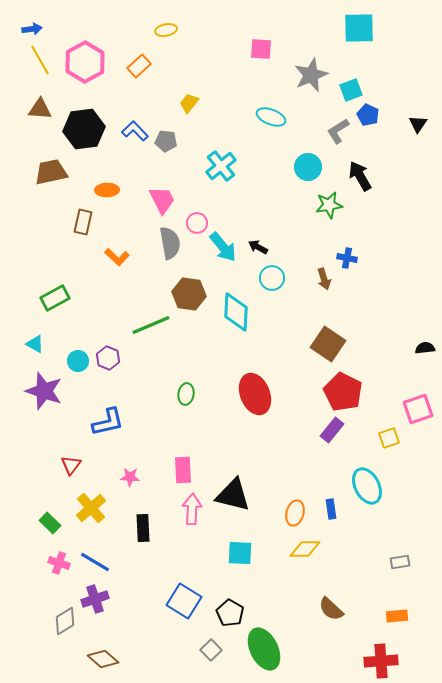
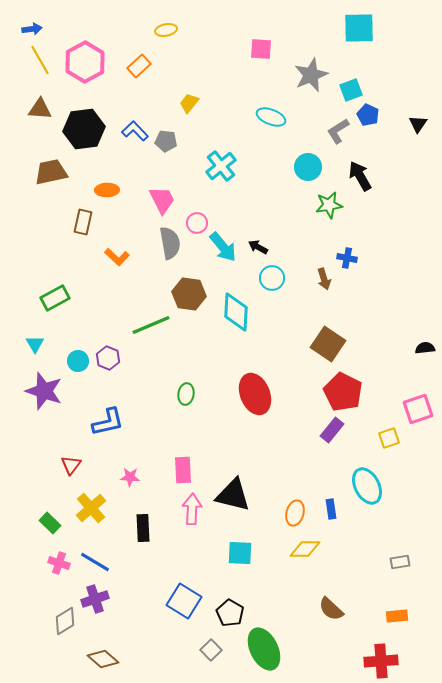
cyan triangle at (35, 344): rotated 30 degrees clockwise
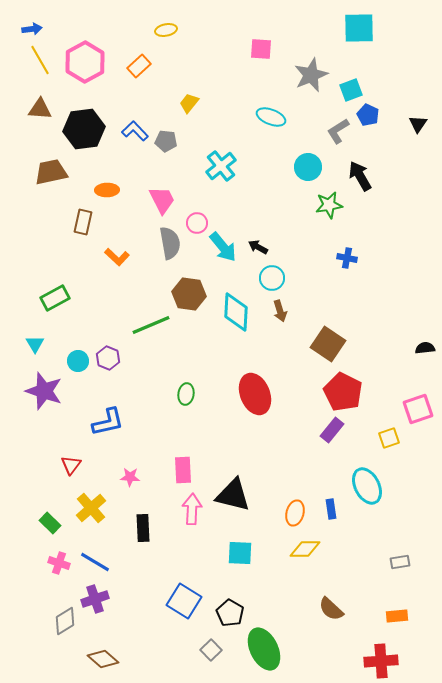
brown arrow at (324, 279): moved 44 px left, 32 px down
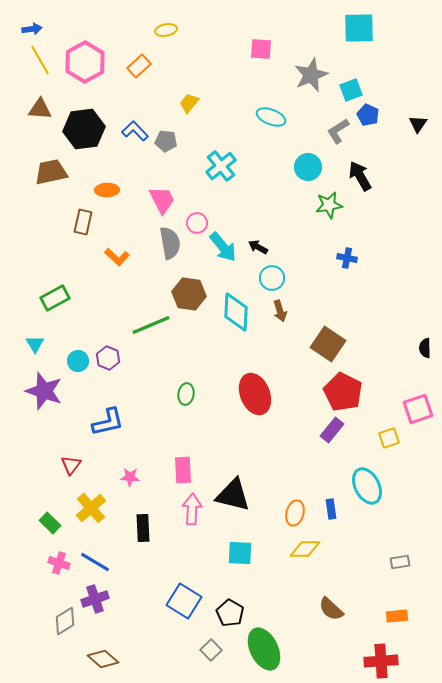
black semicircle at (425, 348): rotated 84 degrees counterclockwise
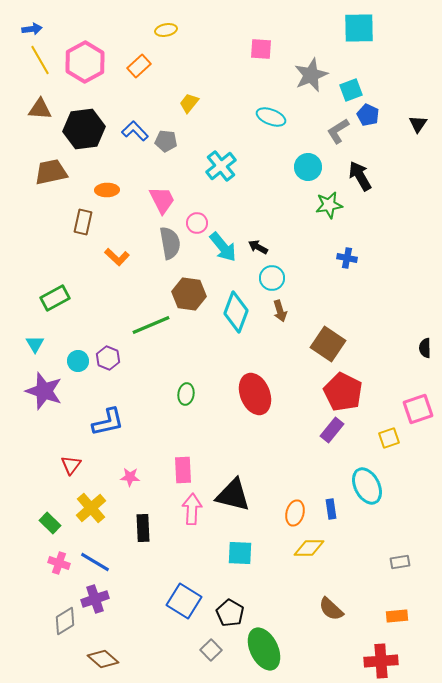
cyan diamond at (236, 312): rotated 18 degrees clockwise
yellow diamond at (305, 549): moved 4 px right, 1 px up
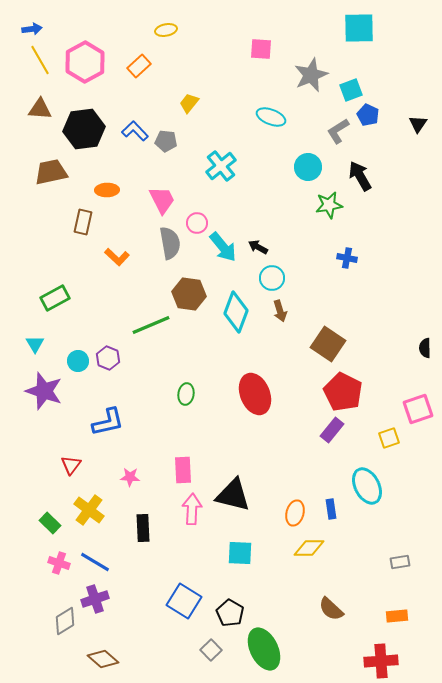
yellow cross at (91, 508): moved 2 px left, 2 px down; rotated 12 degrees counterclockwise
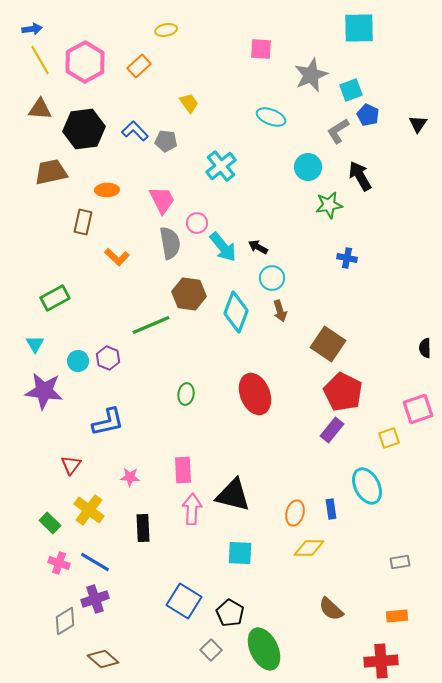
yellow trapezoid at (189, 103): rotated 105 degrees clockwise
purple star at (44, 391): rotated 12 degrees counterclockwise
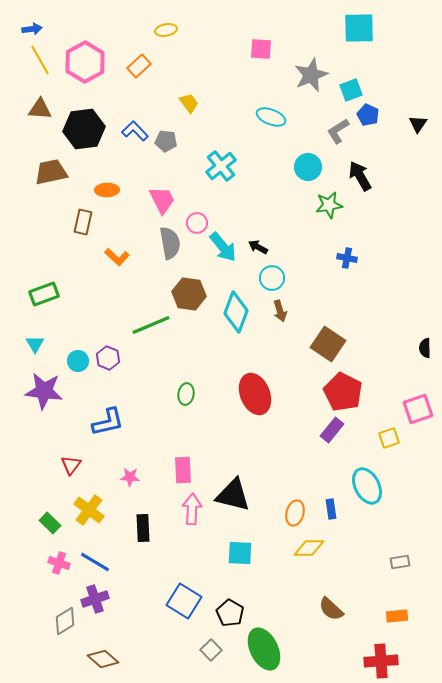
green rectangle at (55, 298): moved 11 px left, 4 px up; rotated 8 degrees clockwise
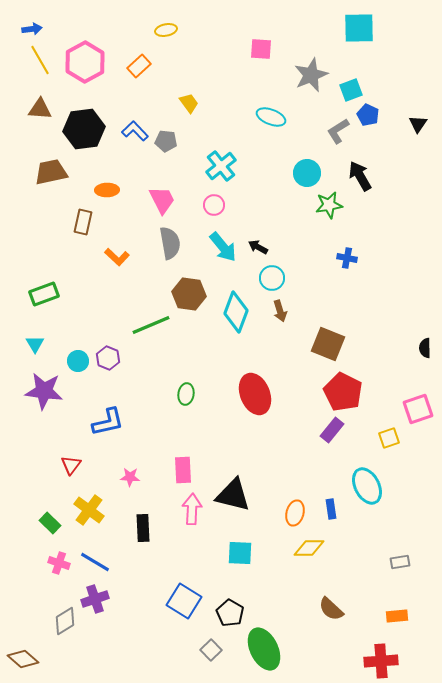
cyan circle at (308, 167): moved 1 px left, 6 px down
pink circle at (197, 223): moved 17 px right, 18 px up
brown square at (328, 344): rotated 12 degrees counterclockwise
brown diamond at (103, 659): moved 80 px left
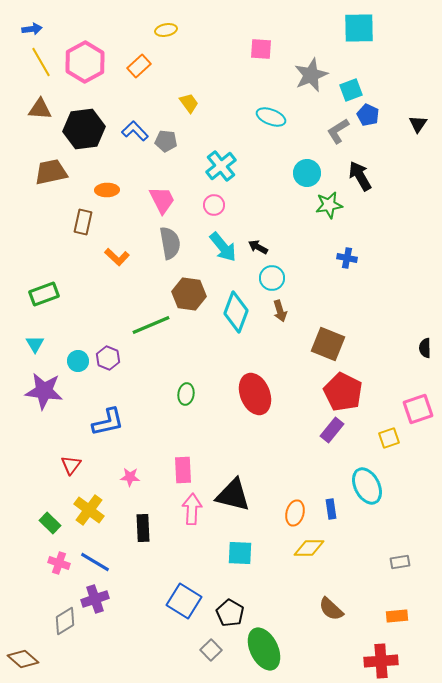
yellow line at (40, 60): moved 1 px right, 2 px down
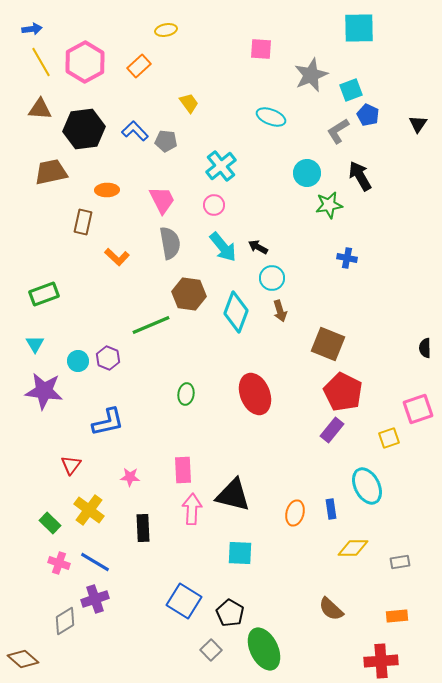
yellow diamond at (309, 548): moved 44 px right
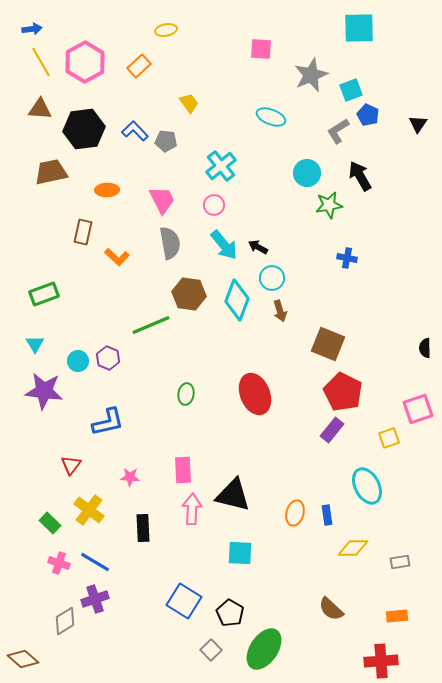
brown rectangle at (83, 222): moved 10 px down
cyan arrow at (223, 247): moved 1 px right, 2 px up
cyan diamond at (236, 312): moved 1 px right, 12 px up
blue rectangle at (331, 509): moved 4 px left, 6 px down
green ellipse at (264, 649): rotated 60 degrees clockwise
